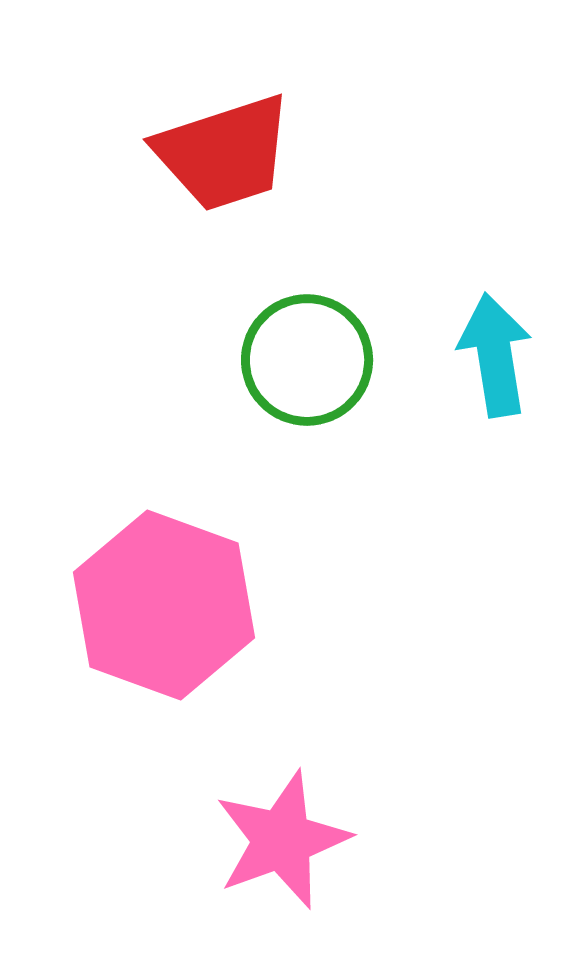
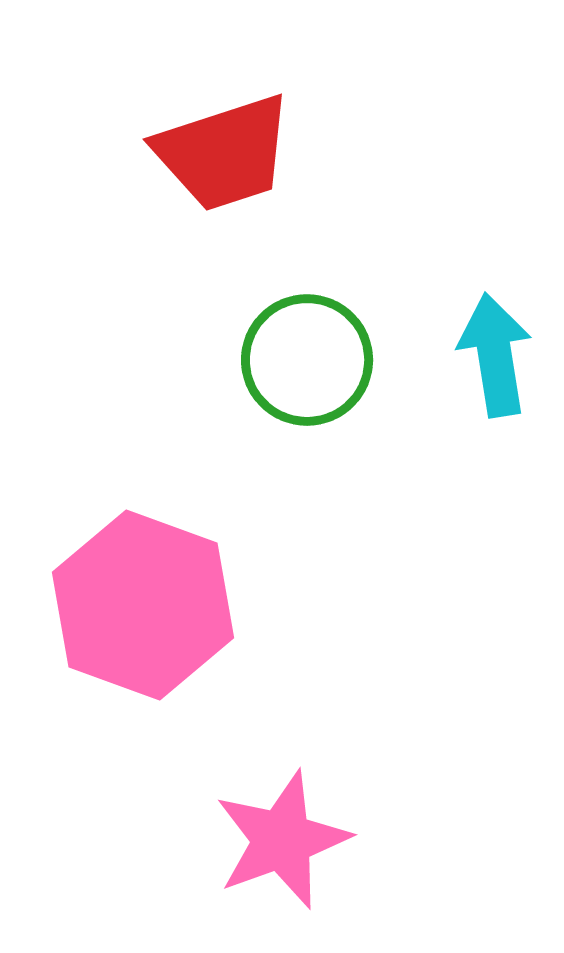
pink hexagon: moved 21 px left
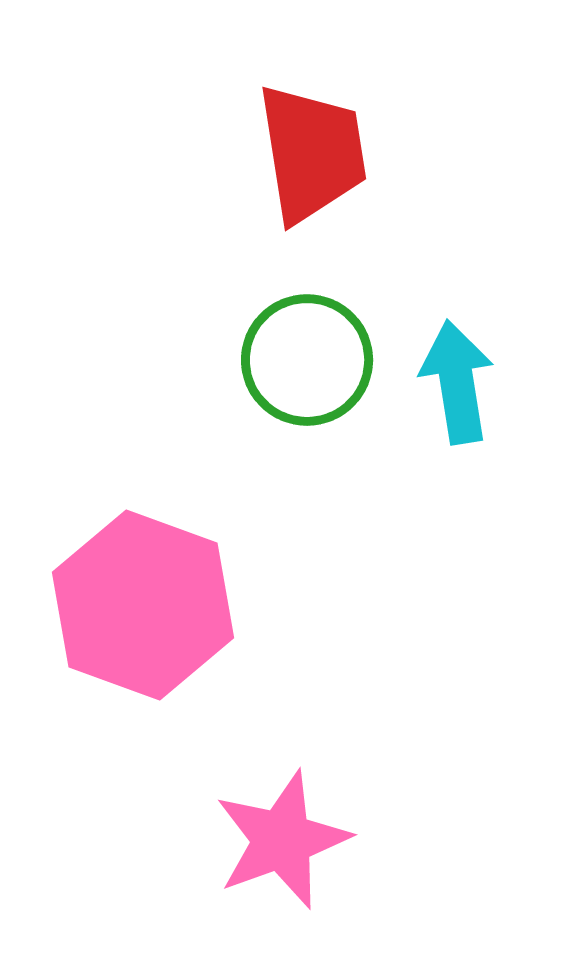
red trapezoid: moved 88 px right; rotated 81 degrees counterclockwise
cyan arrow: moved 38 px left, 27 px down
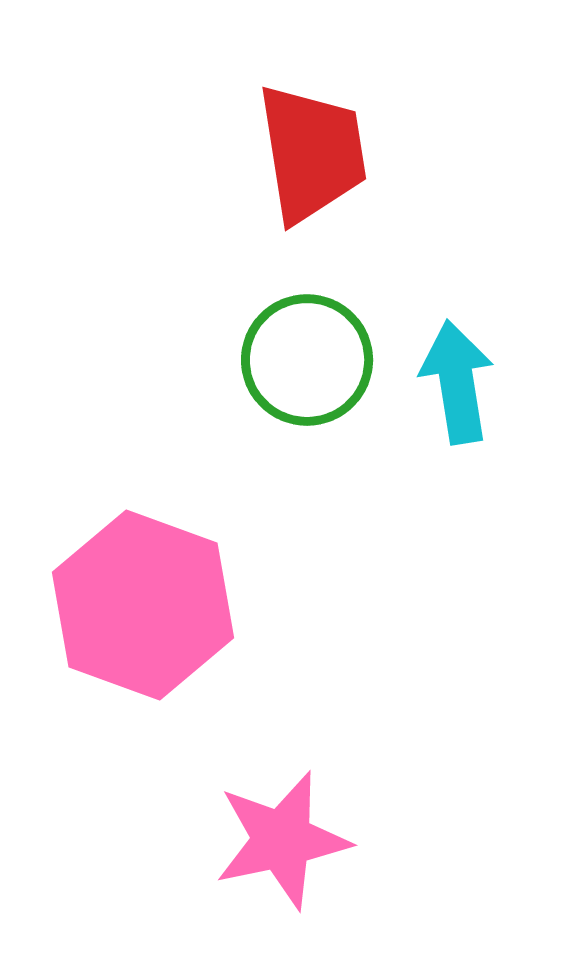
pink star: rotated 8 degrees clockwise
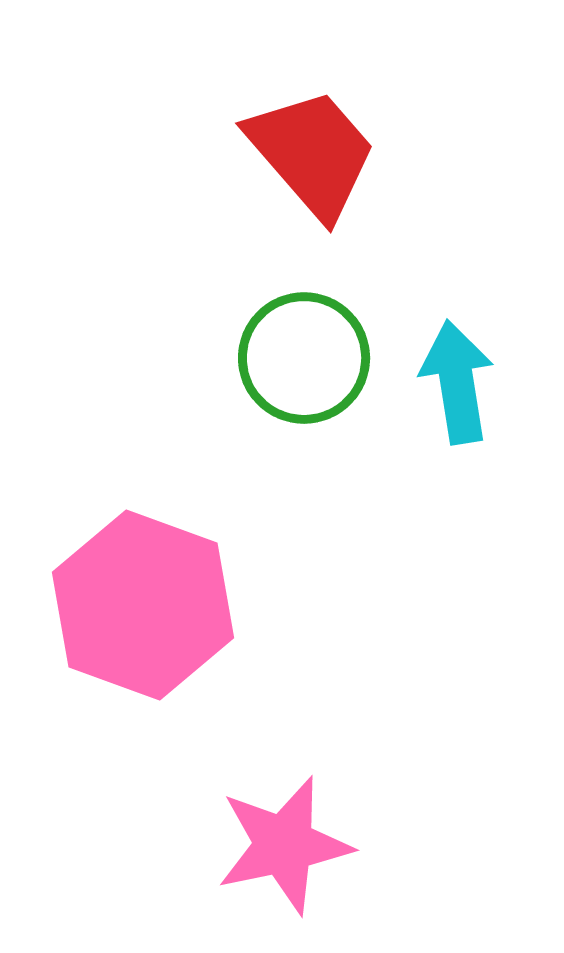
red trapezoid: rotated 32 degrees counterclockwise
green circle: moved 3 px left, 2 px up
pink star: moved 2 px right, 5 px down
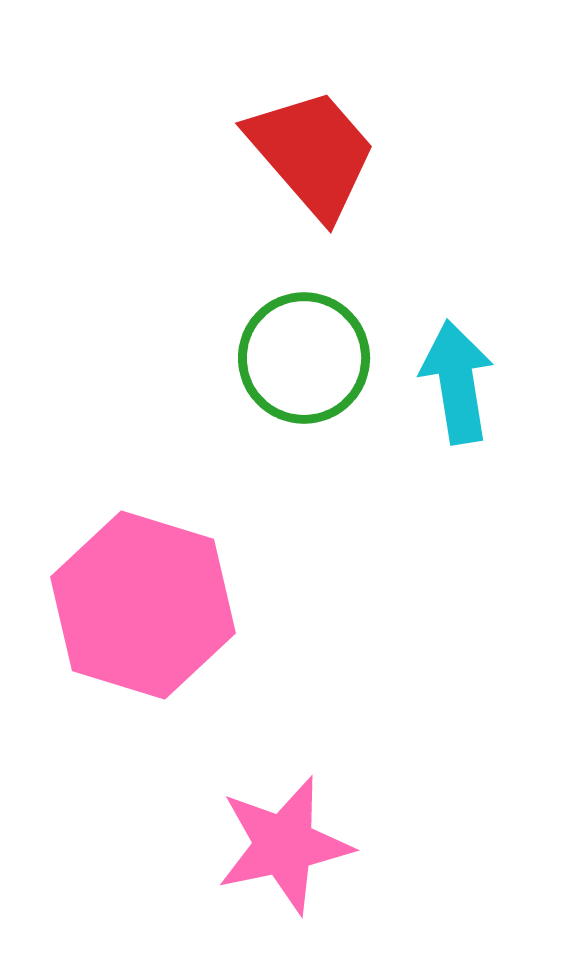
pink hexagon: rotated 3 degrees counterclockwise
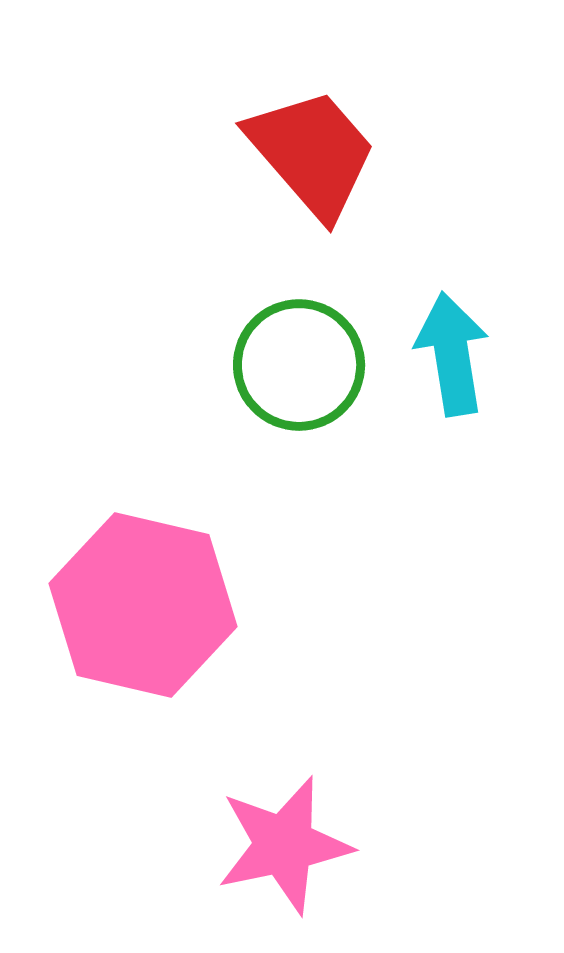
green circle: moved 5 px left, 7 px down
cyan arrow: moved 5 px left, 28 px up
pink hexagon: rotated 4 degrees counterclockwise
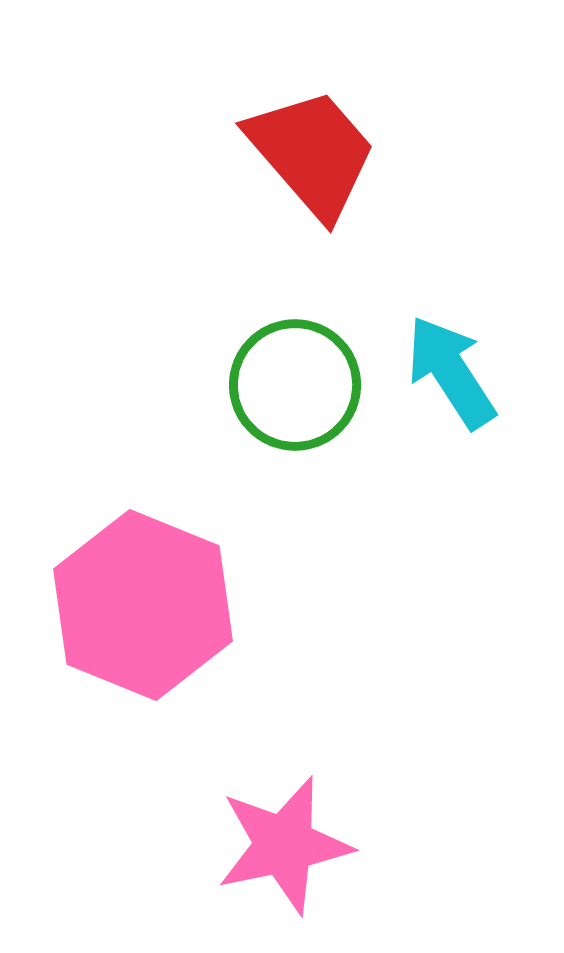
cyan arrow: moved 1 px left, 18 px down; rotated 24 degrees counterclockwise
green circle: moved 4 px left, 20 px down
pink hexagon: rotated 9 degrees clockwise
